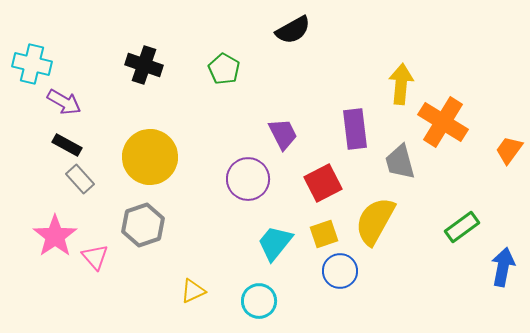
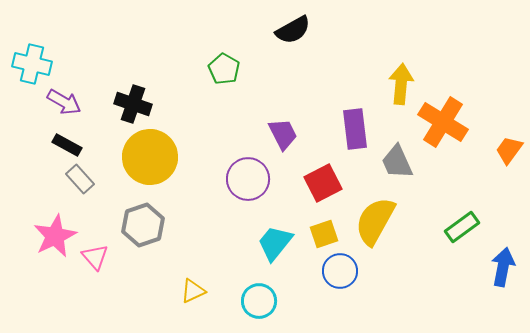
black cross: moved 11 px left, 39 px down
gray trapezoid: moved 3 px left; rotated 9 degrees counterclockwise
pink star: rotated 9 degrees clockwise
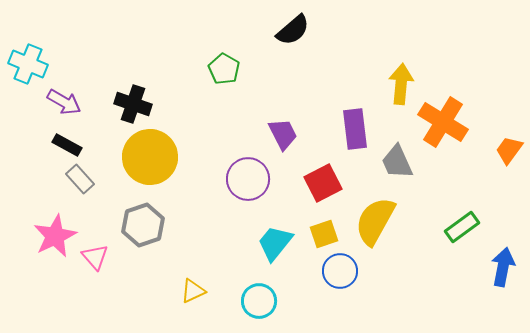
black semicircle: rotated 12 degrees counterclockwise
cyan cross: moved 4 px left; rotated 9 degrees clockwise
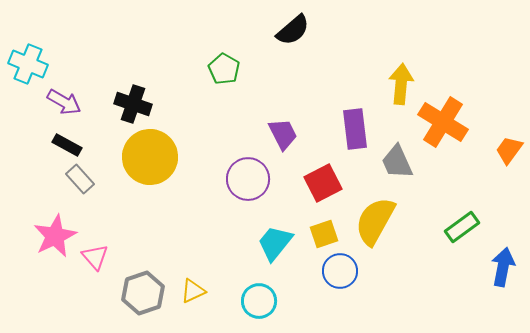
gray hexagon: moved 68 px down
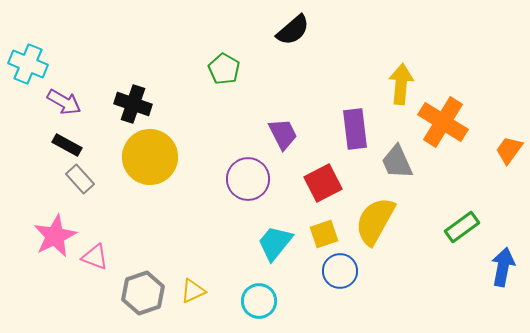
pink triangle: rotated 28 degrees counterclockwise
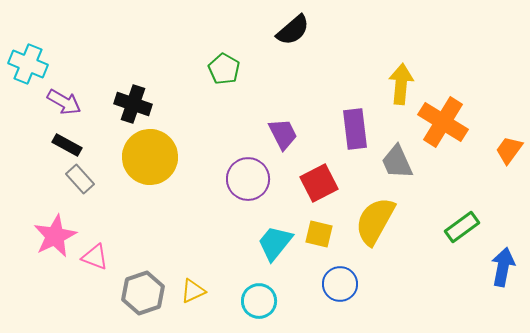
red square: moved 4 px left
yellow square: moved 5 px left; rotated 32 degrees clockwise
blue circle: moved 13 px down
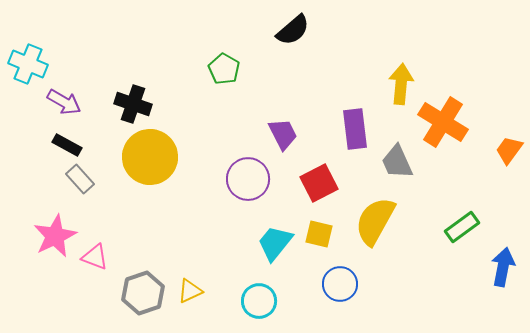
yellow triangle: moved 3 px left
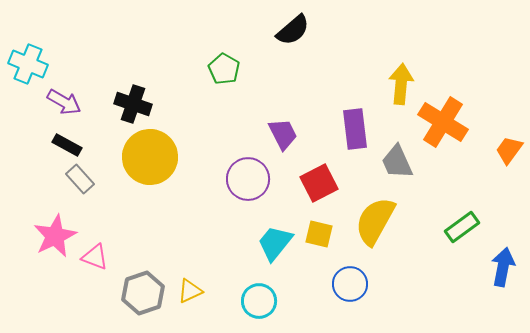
blue circle: moved 10 px right
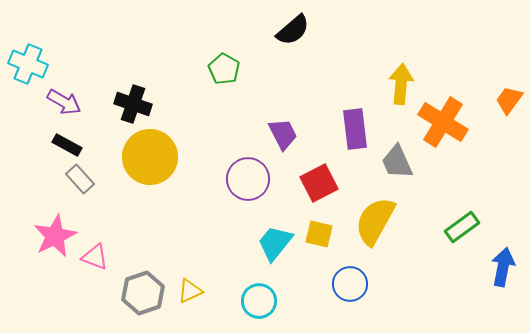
orange trapezoid: moved 50 px up
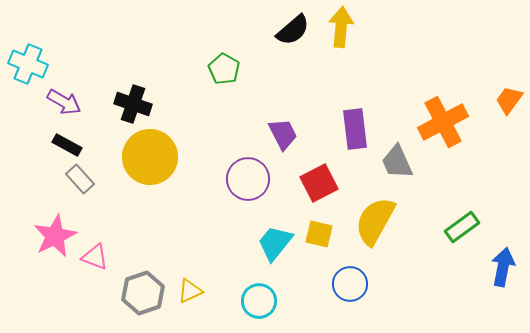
yellow arrow: moved 60 px left, 57 px up
orange cross: rotated 30 degrees clockwise
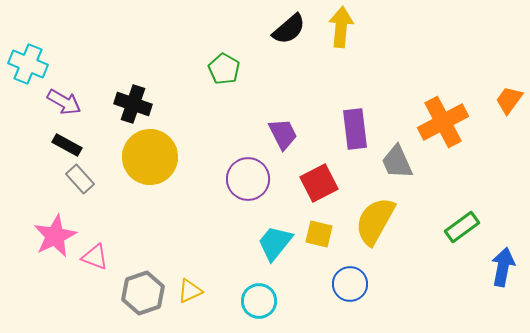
black semicircle: moved 4 px left, 1 px up
